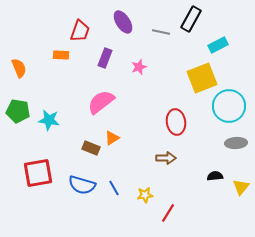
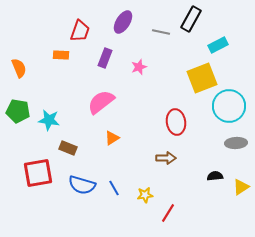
purple ellipse: rotated 65 degrees clockwise
brown rectangle: moved 23 px left
yellow triangle: rotated 18 degrees clockwise
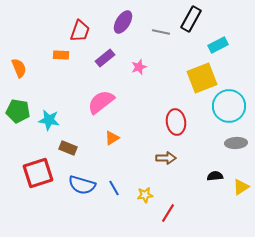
purple rectangle: rotated 30 degrees clockwise
red square: rotated 8 degrees counterclockwise
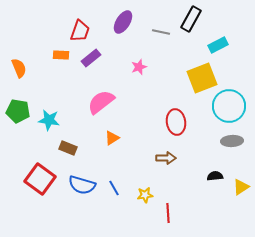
purple rectangle: moved 14 px left
gray ellipse: moved 4 px left, 2 px up
red square: moved 2 px right, 6 px down; rotated 36 degrees counterclockwise
red line: rotated 36 degrees counterclockwise
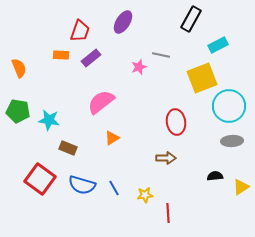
gray line: moved 23 px down
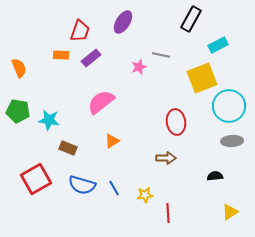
orange triangle: moved 3 px down
red square: moved 4 px left; rotated 24 degrees clockwise
yellow triangle: moved 11 px left, 25 px down
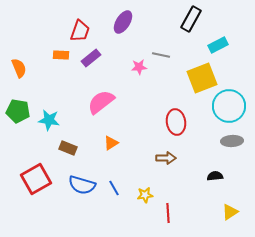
pink star: rotated 14 degrees clockwise
orange triangle: moved 1 px left, 2 px down
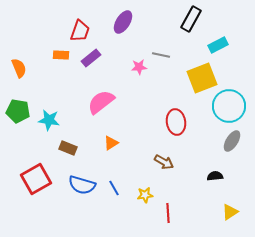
gray ellipse: rotated 55 degrees counterclockwise
brown arrow: moved 2 px left, 4 px down; rotated 30 degrees clockwise
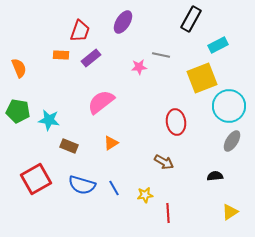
brown rectangle: moved 1 px right, 2 px up
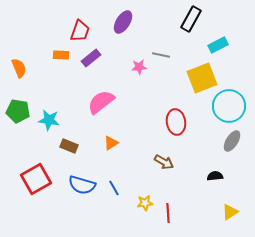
yellow star: moved 8 px down
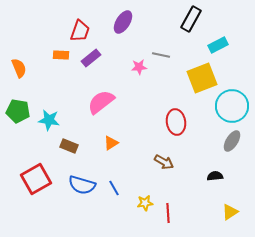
cyan circle: moved 3 px right
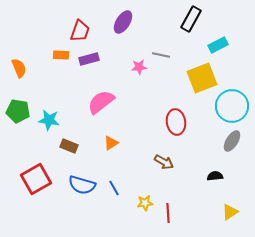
purple rectangle: moved 2 px left, 1 px down; rotated 24 degrees clockwise
